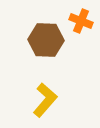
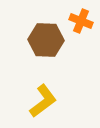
yellow L-shape: moved 2 px left, 1 px down; rotated 12 degrees clockwise
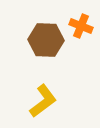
orange cross: moved 5 px down
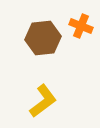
brown hexagon: moved 3 px left, 2 px up; rotated 8 degrees counterclockwise
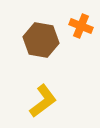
brown hexagon: moved 2 px left, 2 px down; rotated 16 degrees clockwise
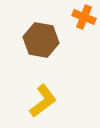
orange cross: moved 3 px right, 9 px up
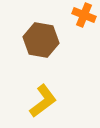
orange cross: moved 2 px up
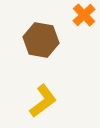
orange cross: rotated 25 degrees clockwise
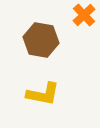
yellow L-shape: moved 7 px up; rotated 48 degrees clockwise
